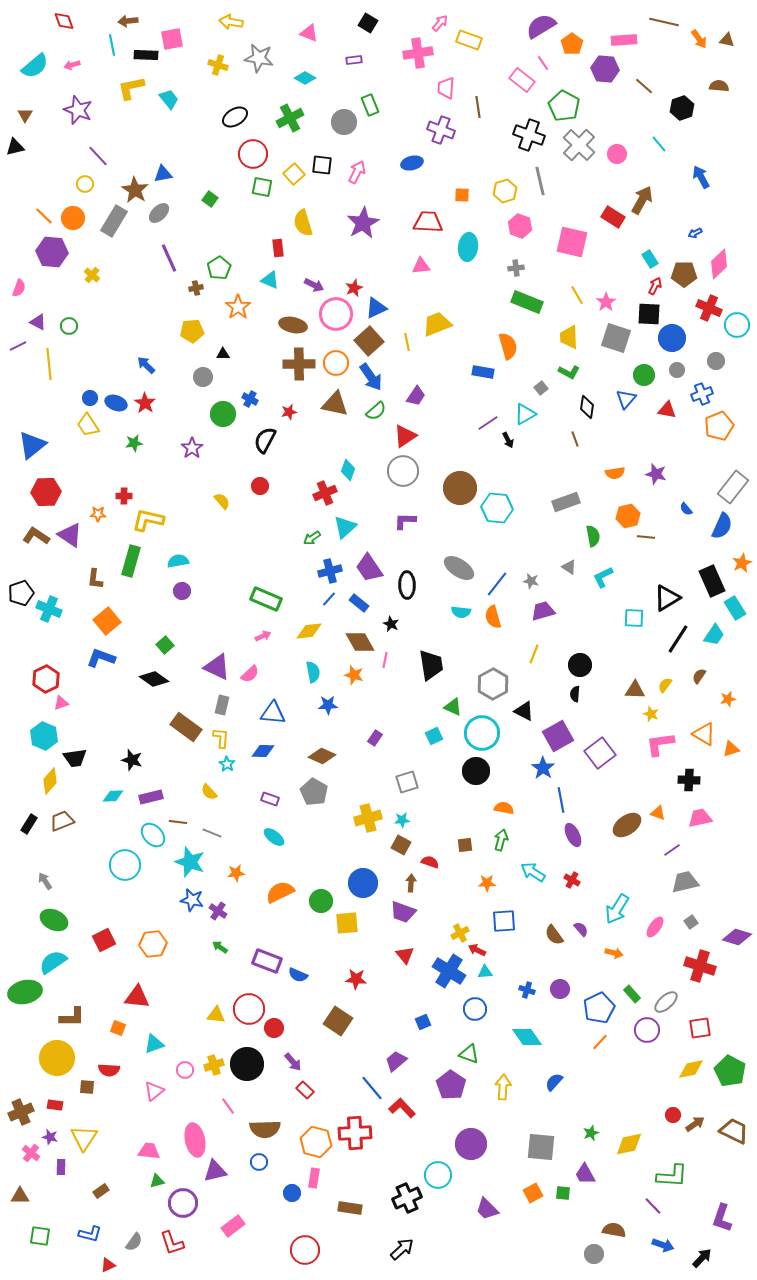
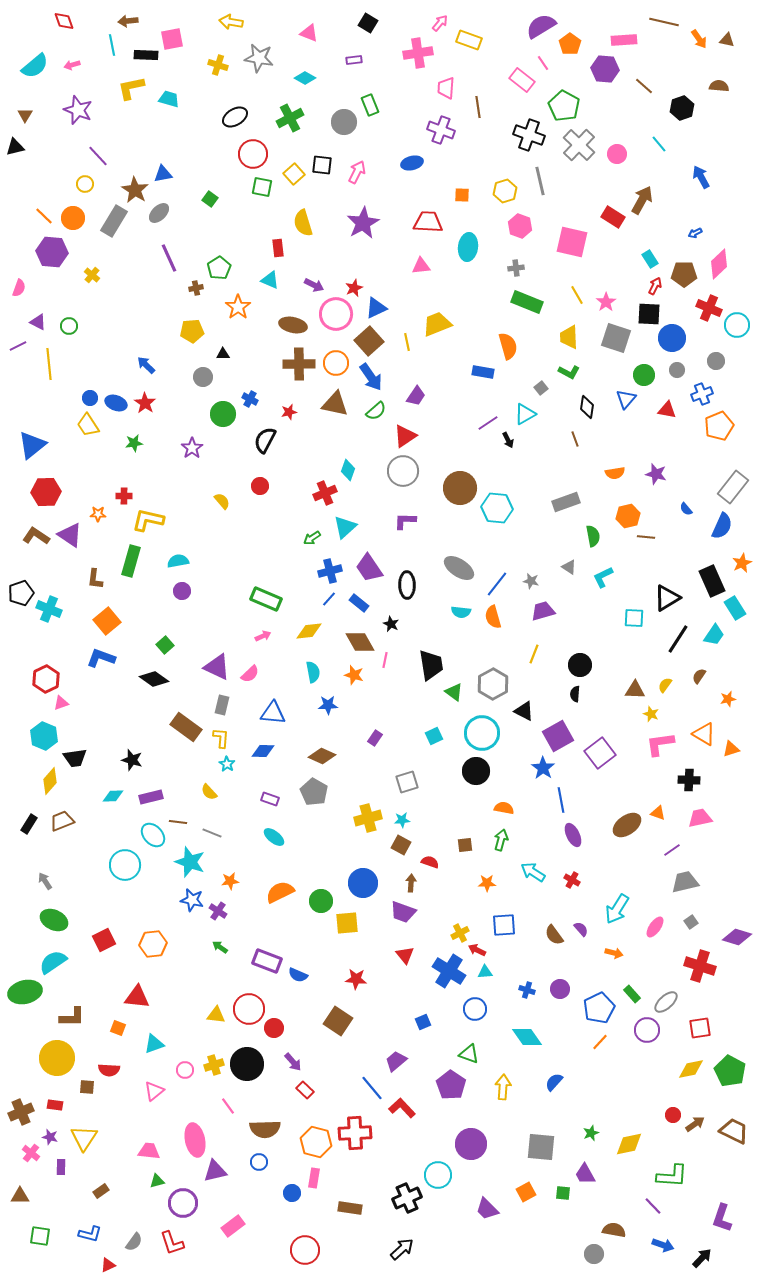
orange pentagon at (572, 44): moved 2 px left
cyan trapezoid at (169, 99): rotated 35 degrees counterclockwise
green triangle at (453, 707): moved 1 px right, 15 px up; rotated 12 degrees clockwise
orange star at (236, 873): moved 6 px left, 8 px down
blue square at (504, 921): moved 4 px down
orange square at (533, 1193): moved 7 px left, 1 px up
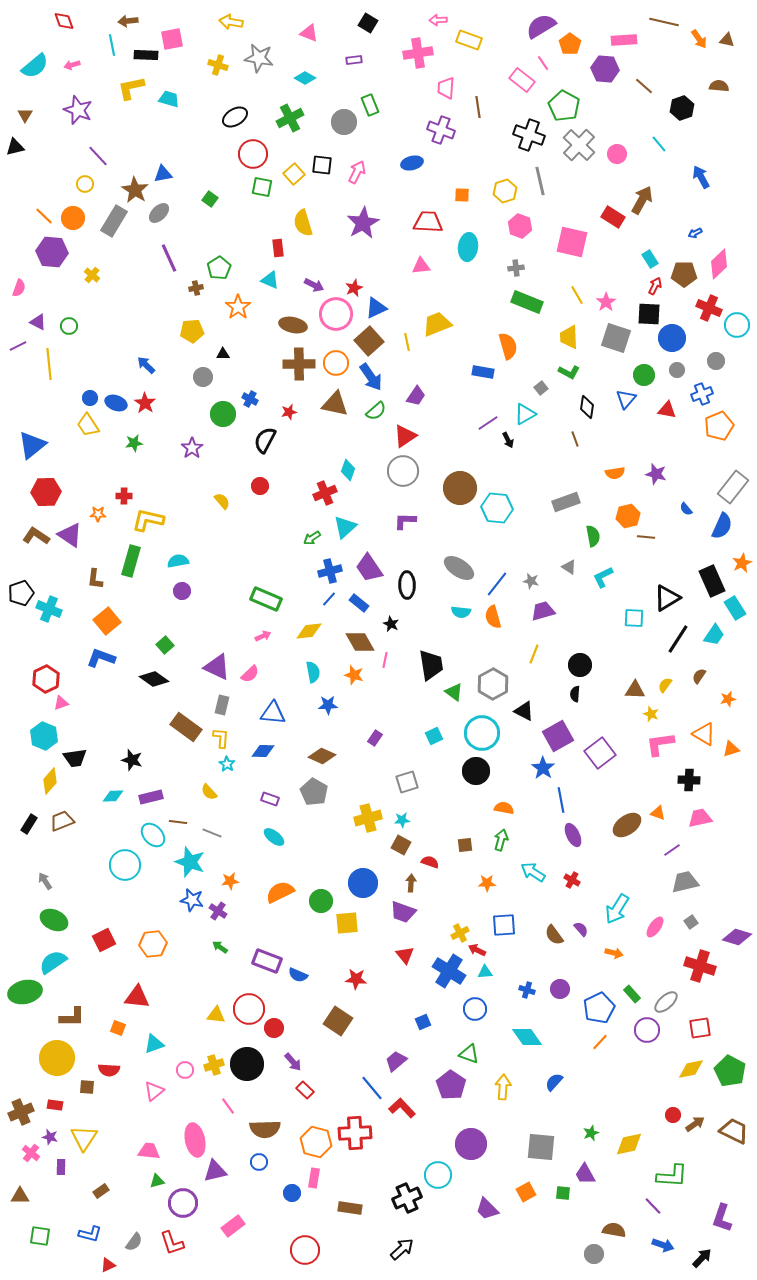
pink arrow at (440, 23): moved 2 px left, 3 px up; rotated 132 degrees counterclockwise
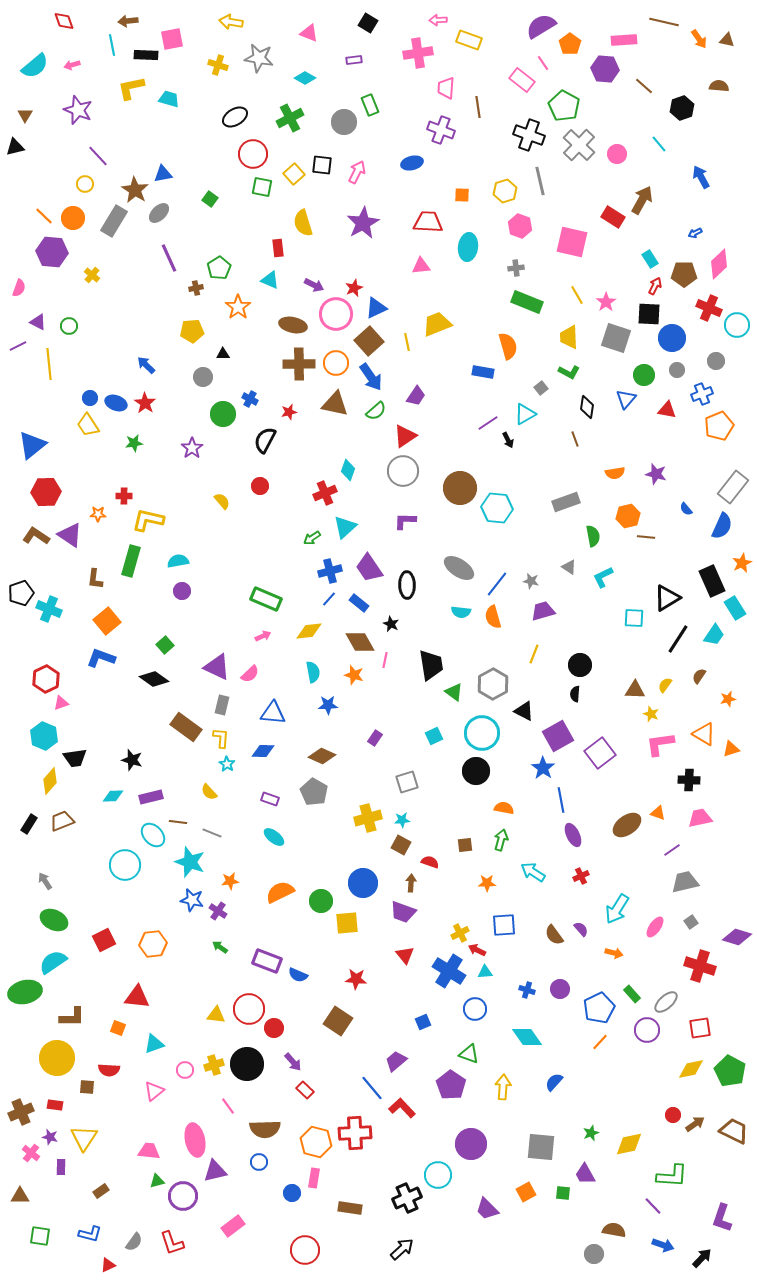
red cross at (572, 880): moved 9 px right, 4 px up; rotated 35 degrees clockwise
purple circle at (183, 1203): moved 7 px up
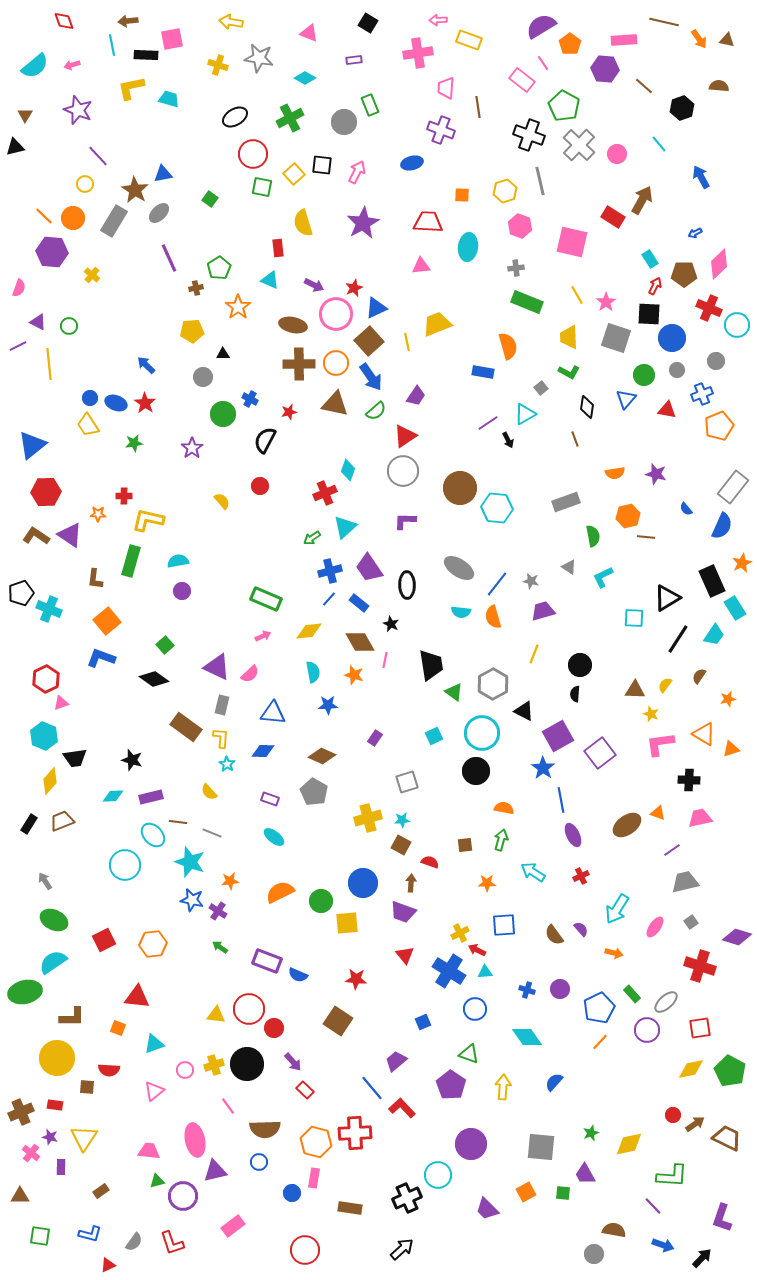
brown trapezoid at (734, 1131): moved 7 px left, 7 px down
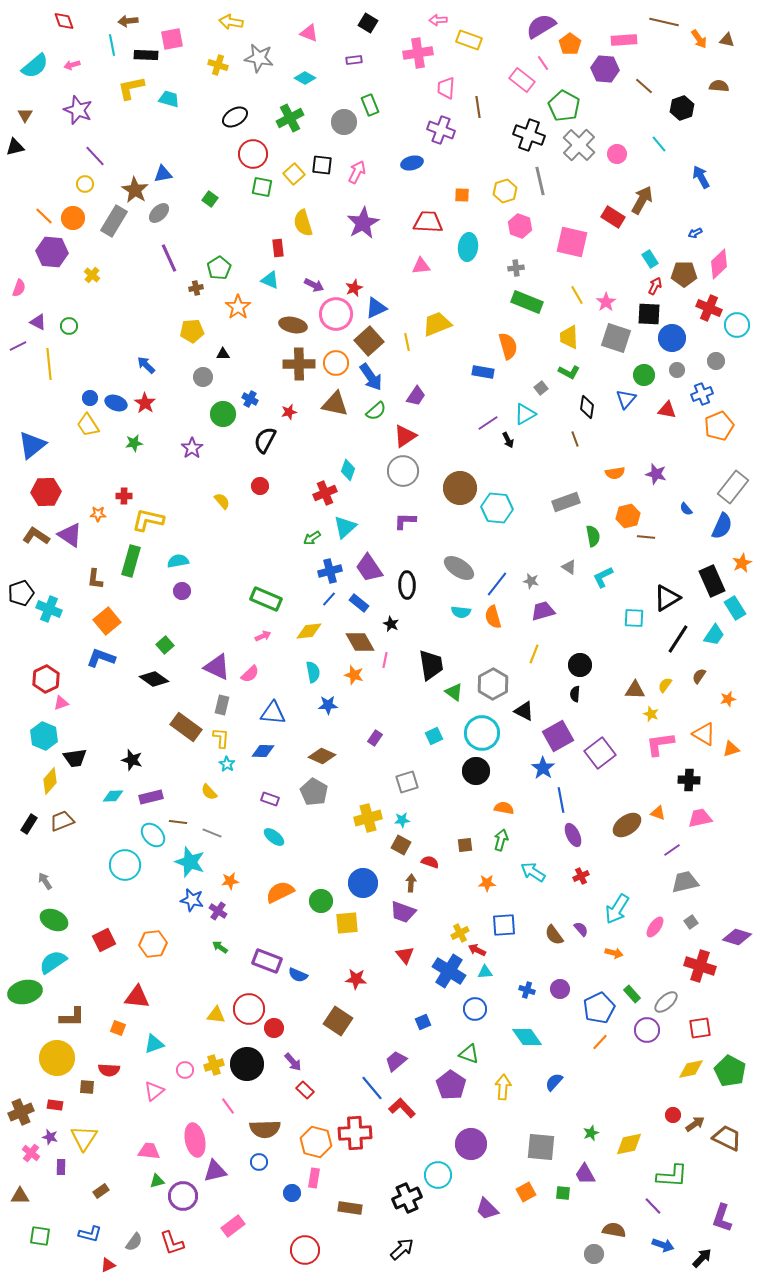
purple line at (98, 156): moved 3 px left
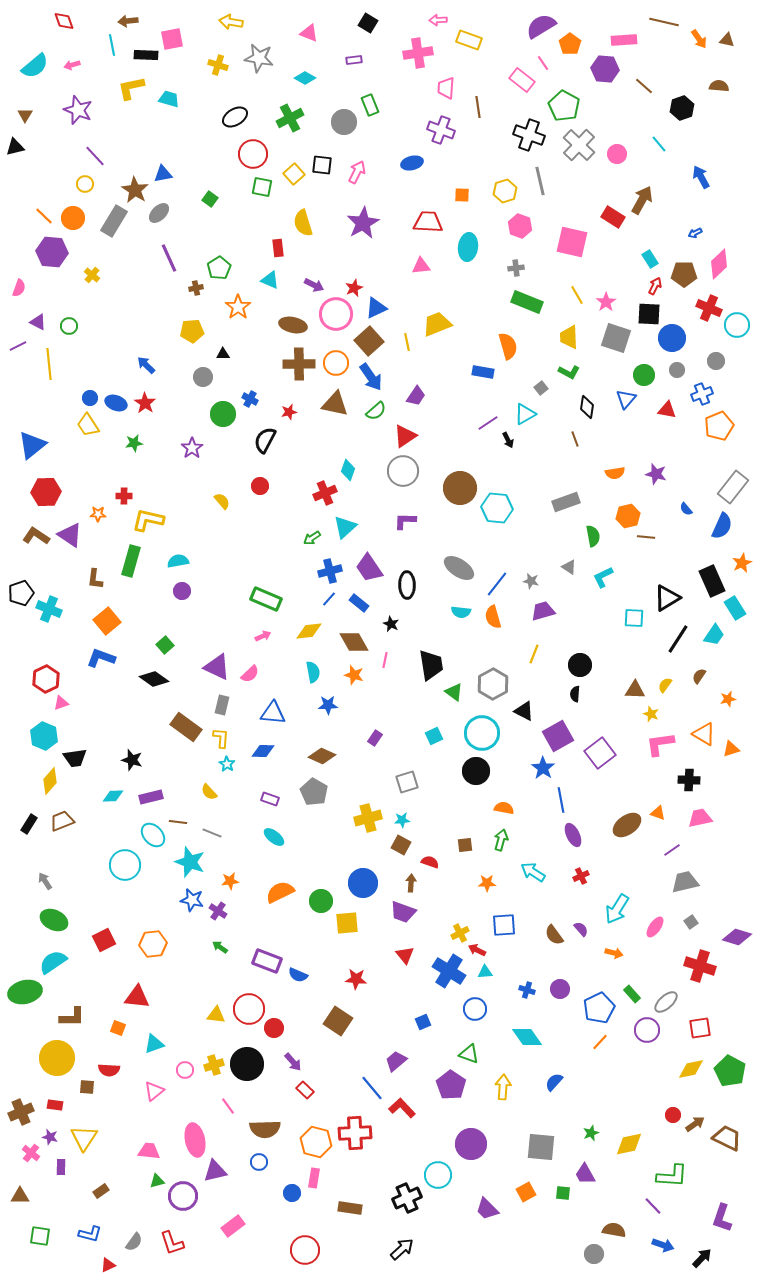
brown diamond at (360, 642): moved 6 px left
